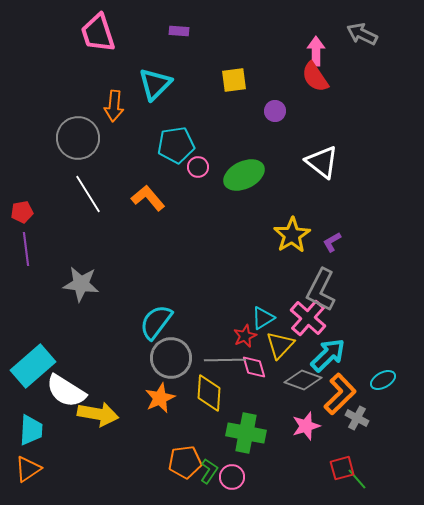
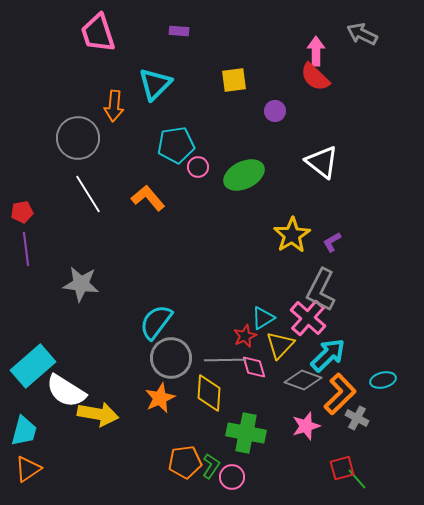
red semicircle at (315, 77): rotated 12 degrees counterclockwise
cyan ellipse at (383, 380): rotated 15 degrees clockwise
cyan trapezoid at (31, 430): moved 7 px left, 1 px down; rotated 12 degrees clockwise
green L-shape at (209, 471): moved 2 px right, 5 px up
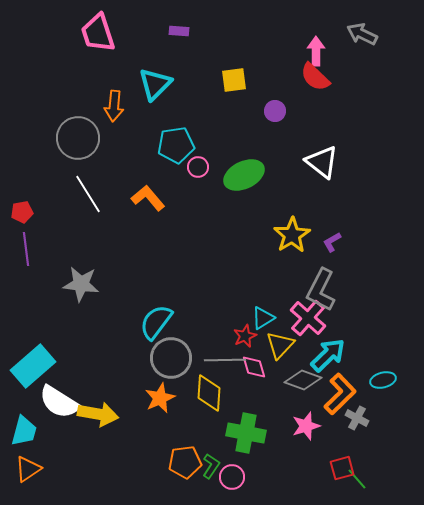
white semicircle at (66, 391): moved 7 px left, 11 px down
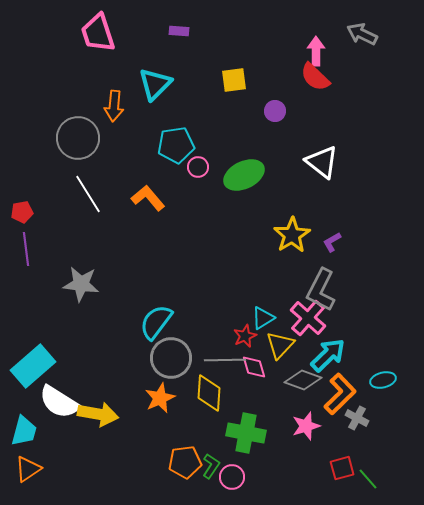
green line at (357, 479): moved 11 px right
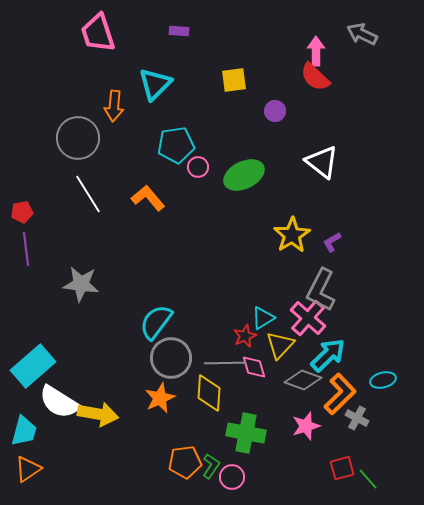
gray line at (225, 360): moved 3 px down
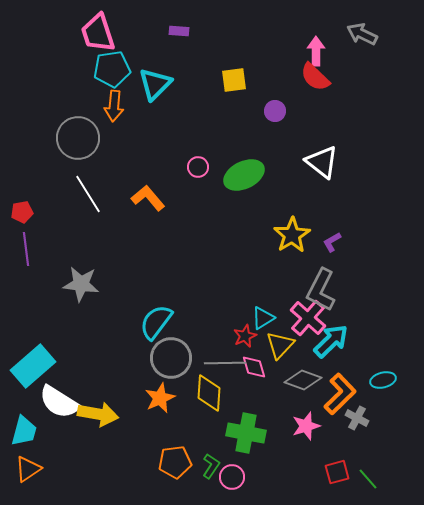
cyan pentagon at (176, 145): moved 64 px left, 76 px up
cyan arrow at (328, 355): moved 3 px right, 14 px up
orange pentagon at (185, 462): moved 10 px left
red square at (342, 468): moved 5 px left, 4 px down
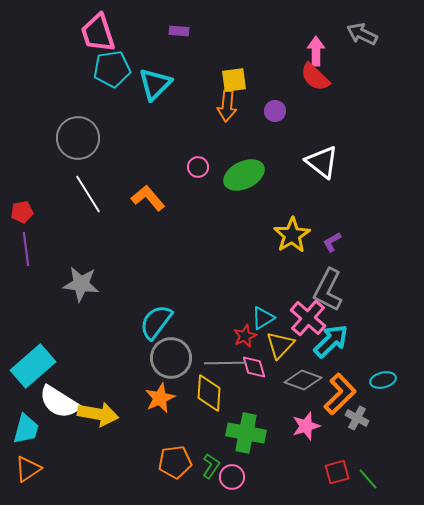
orange arrow at (114, 106): moved 113 px right
gray L-shape at (321, 290): moved 7 px right
cyan trapezoid at (24, 431): moved 2 px right, 2 px up
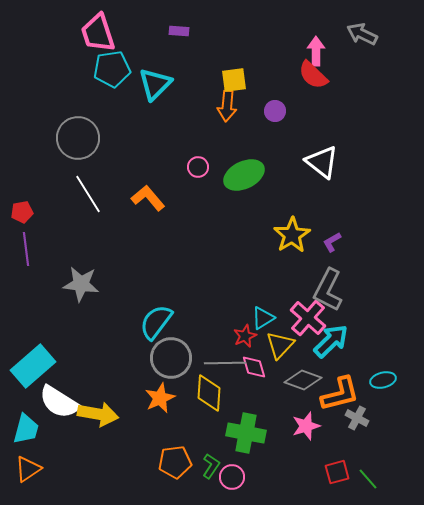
red semicircle at (315, 77): moved 2 px left, 2 px up
orange L-shape at (340, 394): rotated 30 degrees clockwise
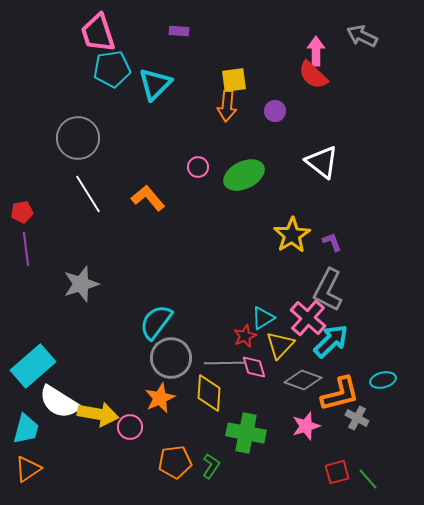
gray arrow at (362, 34): moved 2 px down
purple L-shape at (332, 242): rotated 100 degrees clockwise
gray star at (81, 284): rotated 24 degrees counterclockwise
pink circle at (232, 477): moved 102 px left, 50 px up
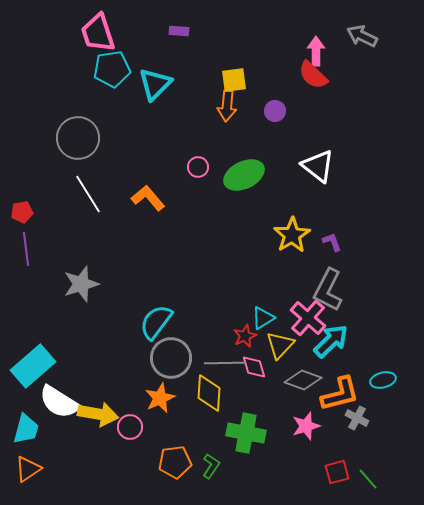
white triangle at (322, 162): moved 4 px left, 4 px down
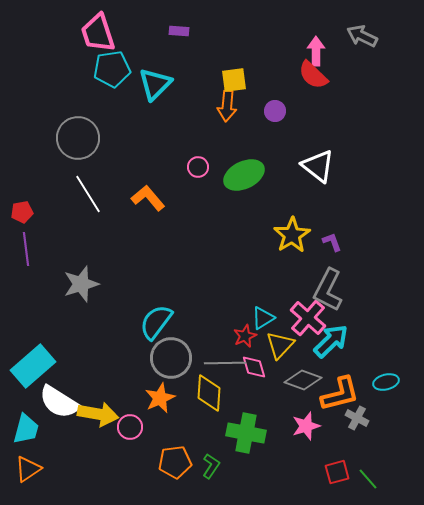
cyan ellipse at (383, 380): moved 3 px right, 2 px down
